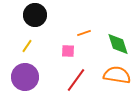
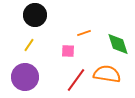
yellow line: moved 2 px right, 1 px up
orange semicircle: moved 10 px left, 1 px up
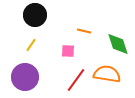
orange line: moved 2 px up; rotated 32 degrees clockwise
yellow line: moved 2 px right
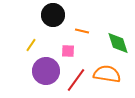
black circle: moved 18 px right
orange line: moved 2 px left
green diamond: moved 1 px up
purple circle: moved 21 px right, 6 px up
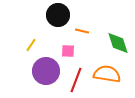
black circle: moved 5 px right
red line: rotated 15 degrees counterclockwise
